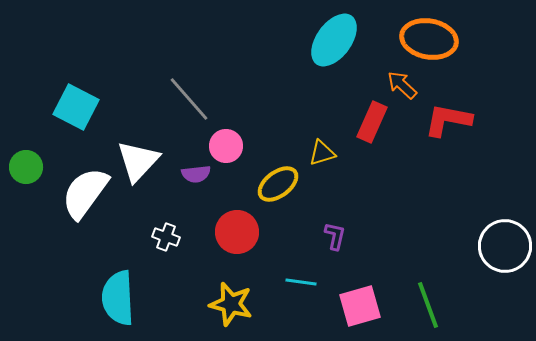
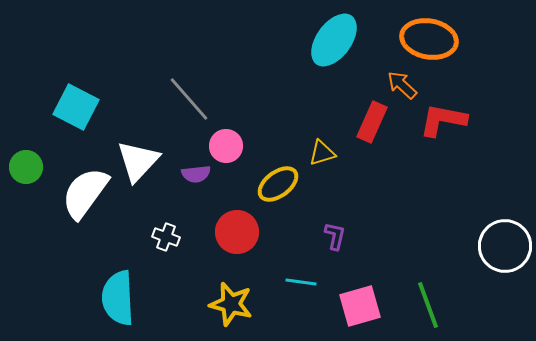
red L-shape: moved 5 px left
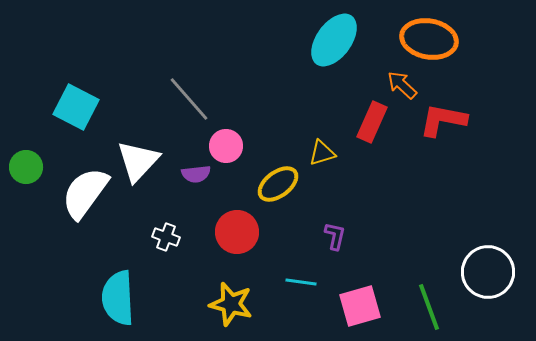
white circle: moved 17 px left, 26 px down
green line: moved 1 px right, 2 px down
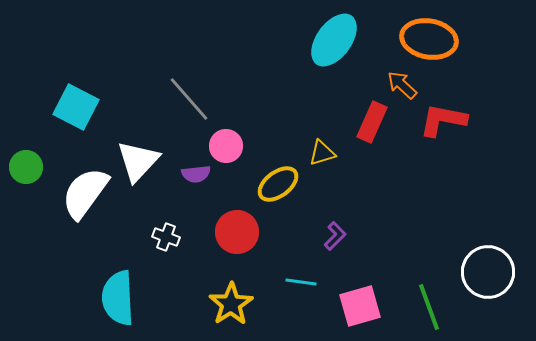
purple L-shape: rotated 32 degrees clockwise
yellow star: rotated 24 degrees clockwise
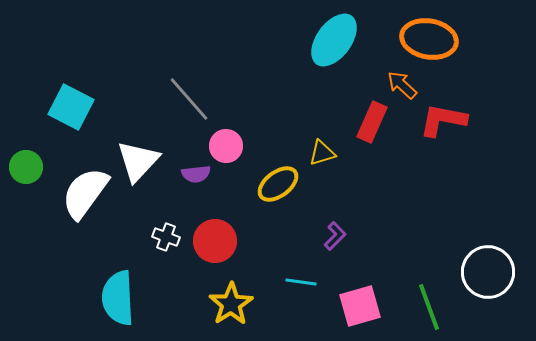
cyan square: moved 5 px left
red circle: moved 22 px left, 9 px down
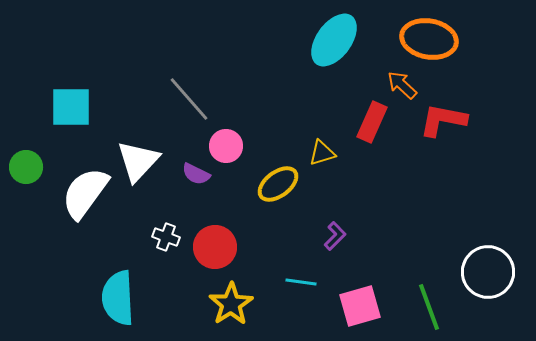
cyan square: rotated 27 degrees counterclockwise
purple semicircle: rotated 32 degrees clockwise
red circle: moved 6 px down
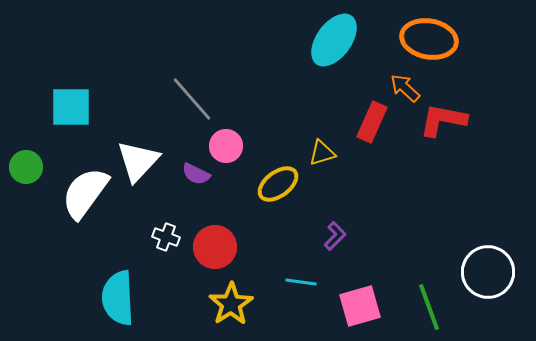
orange arrow: moved 3 px right, 3 px down
gray line: moved 3 px right
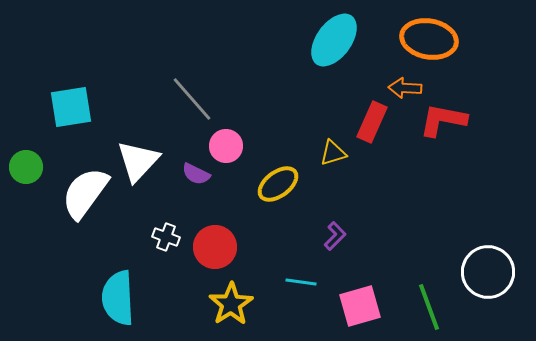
orange arrow: rotated 40 degrees counterclockwise
cyan square: rotated 9 degrees counterclockwise
yellow triangle: moved 11 px right
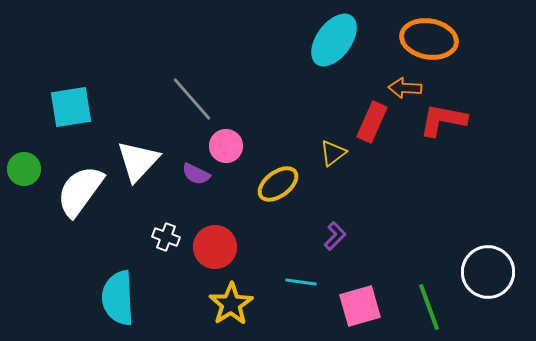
yellow triangle: rotated 20 degrees counterclockwise
green circle: moved 2 px left, 2 px down
white semicircle: moved 5 px left, 2 px up
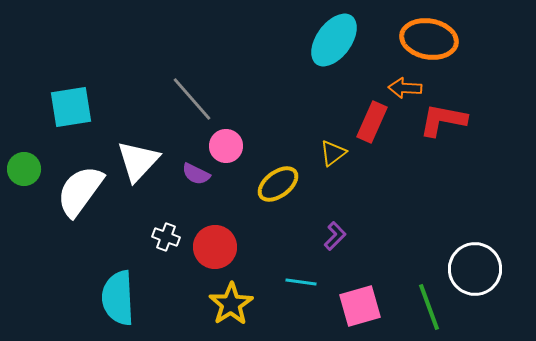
white circle: moved 13 px left, 3 px up
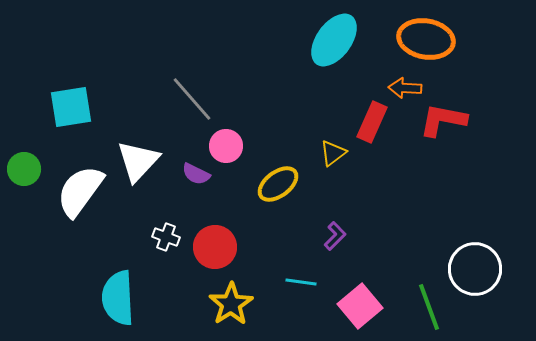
orange ellipse: moved 3 px left
pink square: rotated 24 degrees counterclockwise
